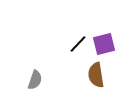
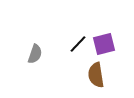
gray semicircle: moved 26 px up
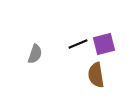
black line: rotated 24 degrees clockwise
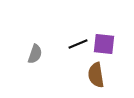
purple square: rotated 20 degrees clockwise
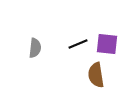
purple square: moved 3 px right
gray semicircle: moved 6 px up; rotated 12 degrees counterclockwise
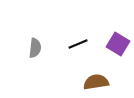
purple square: moved 11 px right; rotated 25 degrees clockwise
brown semicircle: moved 7 px down; rotated 90 degrees clockwise
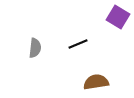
purple square: moved 27 px up
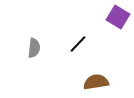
black line: rotated 24 degrees counterclockwise
gray semicircle: moved 1 px left
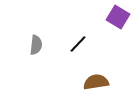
gray semicircle: moved 2 px right, 3 px up
